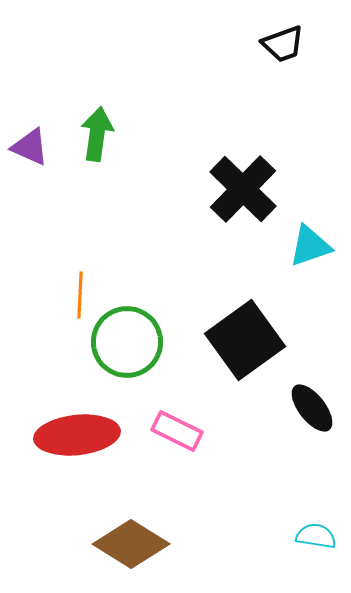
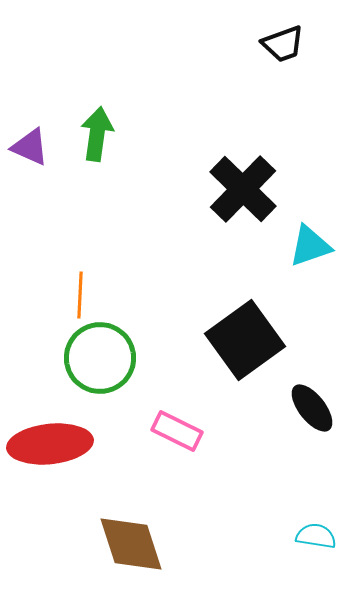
green circle: moved 27 px left, 16 px down
red ellipse: moved 27 px left, 9 px down
brown diamond: rotated 40 degrees clockwise
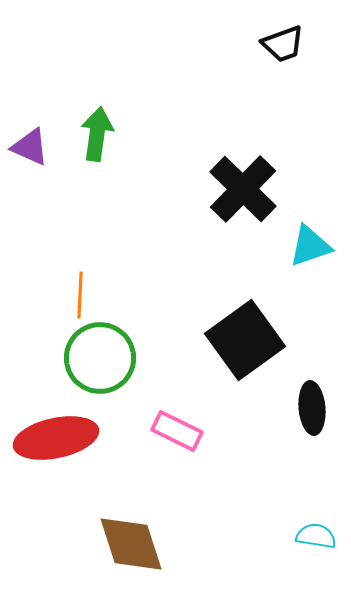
black ellipse: rotated 33 degrees clockwise
red ellipse: moved 6 px right, 6 px up; rotated 6 degrees counterclockwise
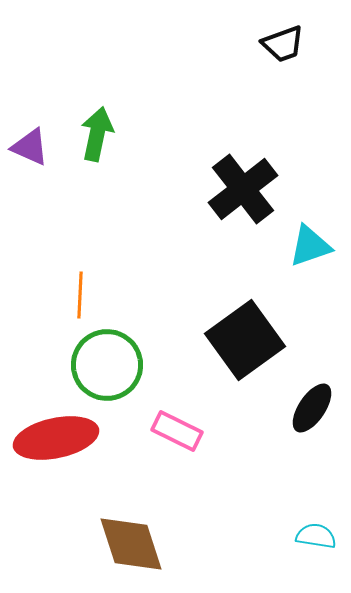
green arrow: rotated 4 degrees clockwise
black cross: rotated 8 degrees clockwise
green circle: moved 7 px right, 7 px down
black ellipse: rotated 39 degrees clockwise
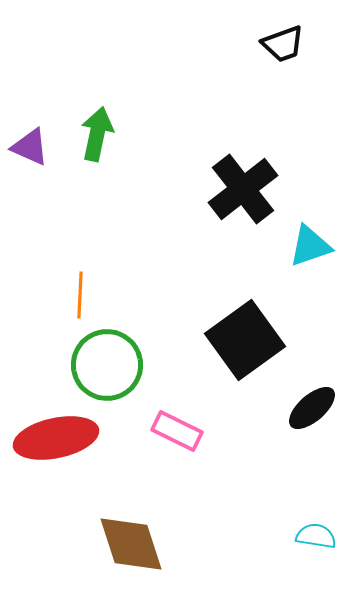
black ellipse: rotated 15 degrees clockwise
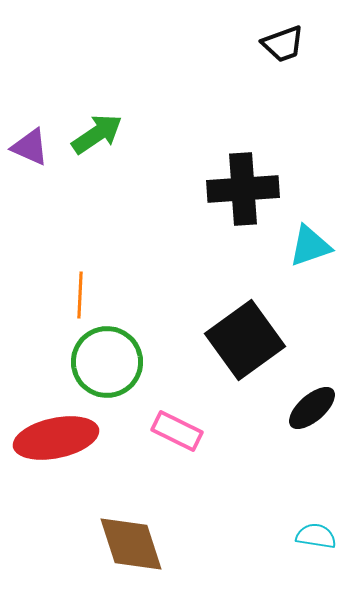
green arrow: rotated 44 degrees clockwise
black cross: rotated 34 degrees clockwise
green circle: moved 3 px up
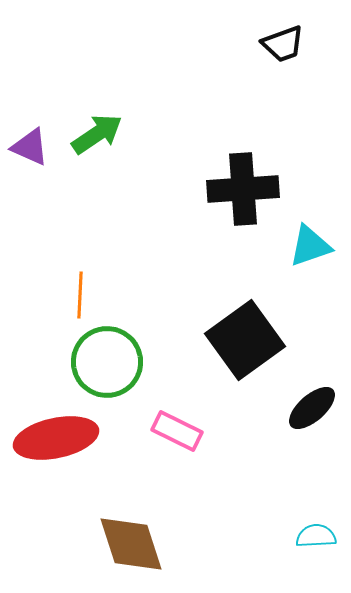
cyan semicircle: rotated 12 degrees counterclockwise
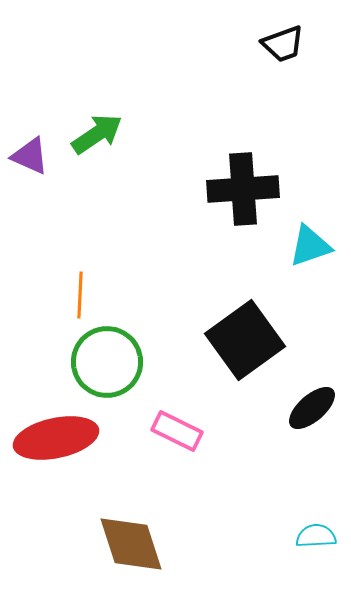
purple triangle: moved 9 px down
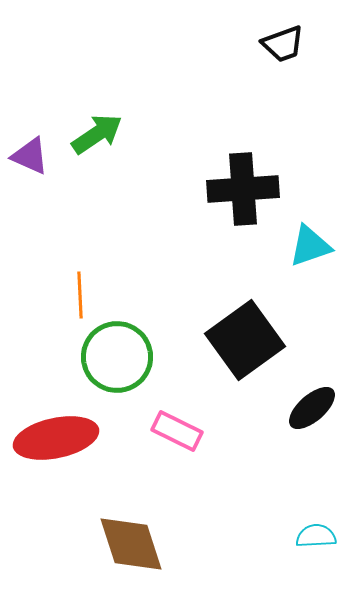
orange line: rotated 6 degrees counterclockwise
green circle: moved 10 px right, 5 px up
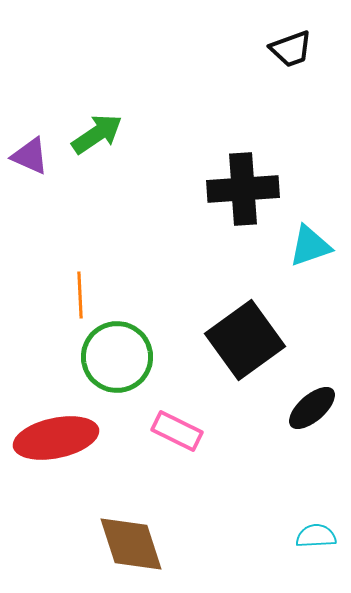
black trapezoid: moved 8 px right, 5 px down
